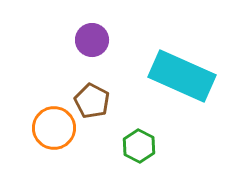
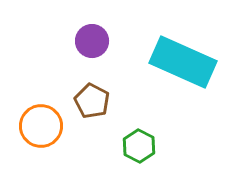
purple circle: moved 1 px down
cyan rectangle: moved 1 px right, 14 px up
orange circle: moved 13 px left, 2 px up
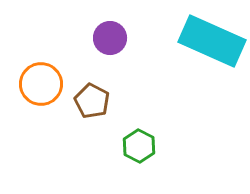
purple circle: moved 18 px right, 3 px up
cyan rectangle: moved 29 px right, 21 px up
orange circle: moved 42 px up
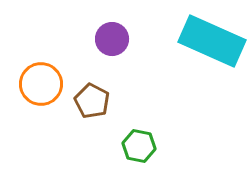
purple circle: moved 2 px right, 1 px down
green hexagon: rotated 16 degrees counterclockwise
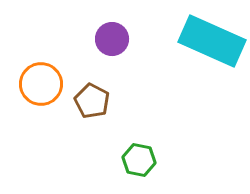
green hexagon: moved 14 px down
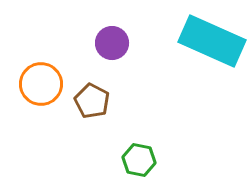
purple circle: moved 4 px down
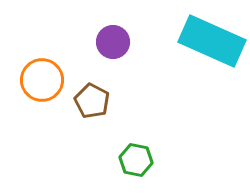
purple circle: moved 1 px right, 1 px up
orange circle: moved 1 px right, 4 px up
green hexagon: moved 3 px left
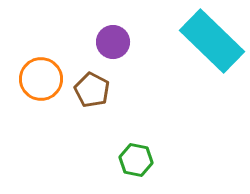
cyan rectangle: rotated 20 degrees clockwise
orange circle: moved 1 px left, 1 px up
brown pentagon: moved 11 px up
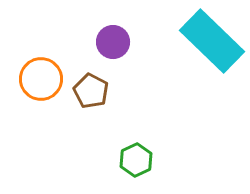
brown pentagon: moved 1 px left, 1 px down
green hexagon: rotated 24 degrees clockwise
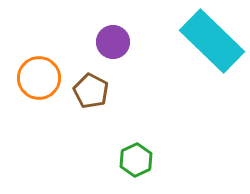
orange circle: moved 2 px left, 1 px up
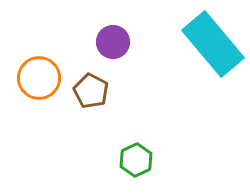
cyan rectangle: moved 1 px right, 3 px down; rotated 6 degrees clockwise
